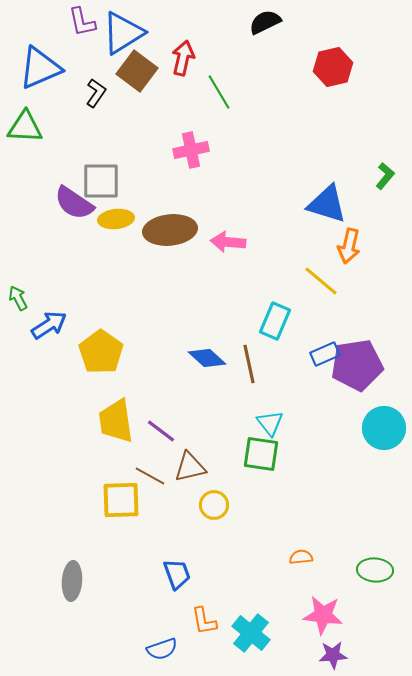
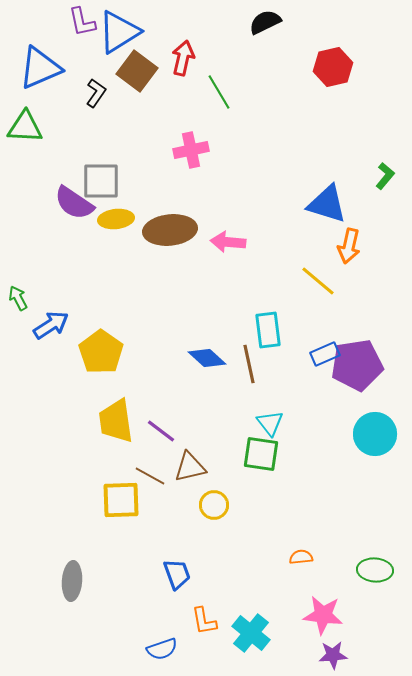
blue triangle at (123, 33): moved 4 px left, 1 px up
yellow line at (321, 281): moved 3 px left
cyan rectangle at (275, 321): moved 7 px left, 9 px down; rotated 30 degrees counterclockwise
blue arrow at (49, 325): moved 2 px right
cyan circle at (384, 428): moved 9 px left, 6 px down
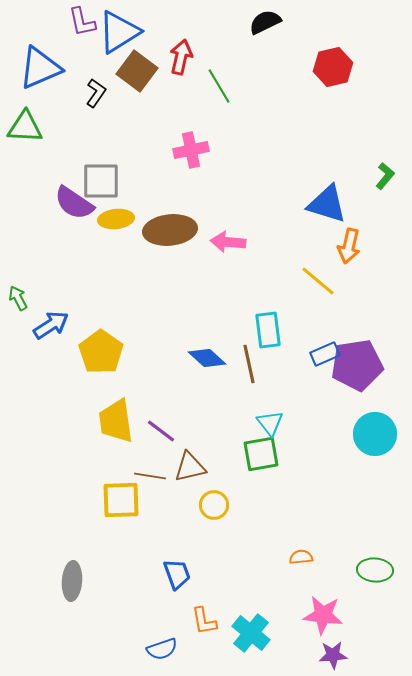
red arrow at (183, 58): moved 2 px left, 1 px up
green line at (219, 92): moved 6 px up
green square at (261, 454): rotated 18 degrees counterclockwise
brown line at (150, 476): rotated 20 degrees counterclockwise
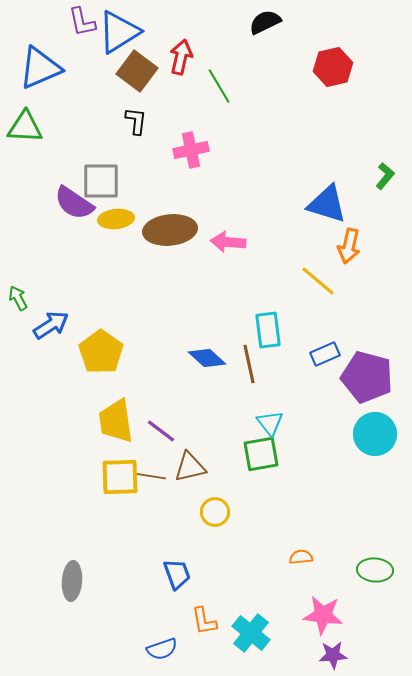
black L-shape at (96, 93): moved 40 px right, 28 px down; rotated 28 degrees counterclockwise
purple pentagon at (357, 365): moved 10 px right, 12 px down; rotated 24 degrees clockwise
yellow square at (121, 500): moved 1 px left, 23 px up
yellow circle at (214, 505): moved 1 px right, 7 px down
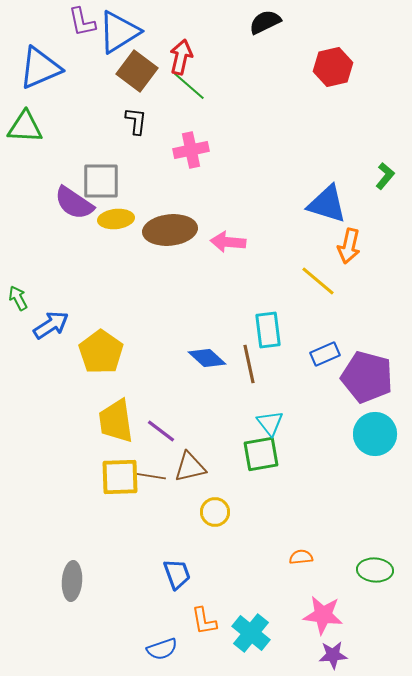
green line at (219, 86): moved 30 px left; rotated 18 degrees counterclockwise
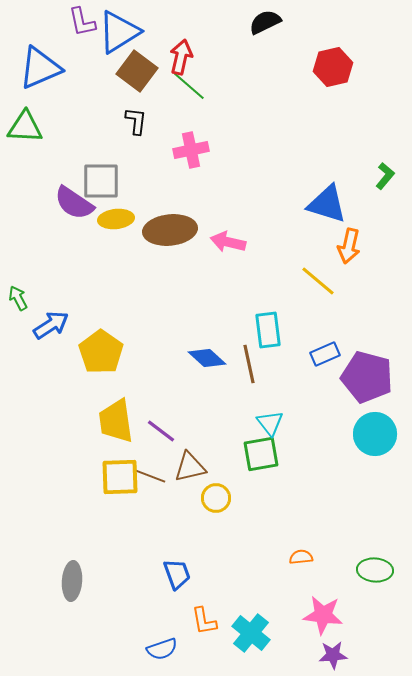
pink arrow at (228, 242): rotated 8 degrees clockwise
brown line at (150, 476): rotated 12 degrees clockwise
yellow circle at (215, 512): moved 1 px right, 14 px up
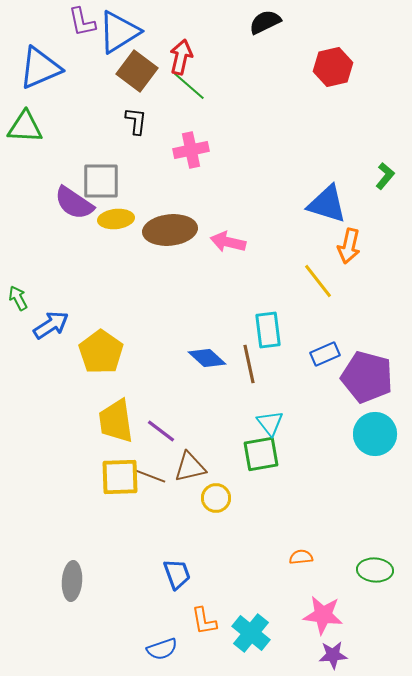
yellow line at (318, 281): rotated 12 degrees clockwise
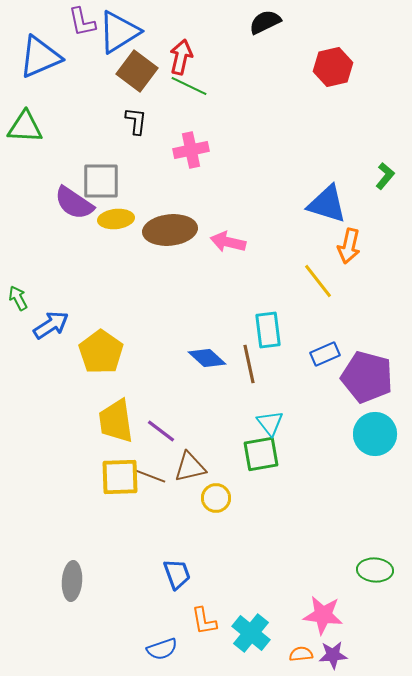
blue triangle at (40, 68): moved 11 px up
green line at (189, 86): rotated 15 degrees counterclockwise
orange semicircle at (301, 557): moved 97 px down
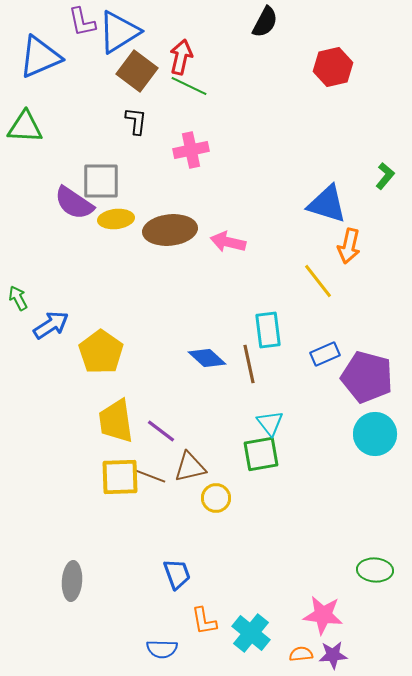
black semicircle at (265, 22): rotated 144 degrees clockwise
blue semicircle at (162, 649): rotated 20 degrees clockwise
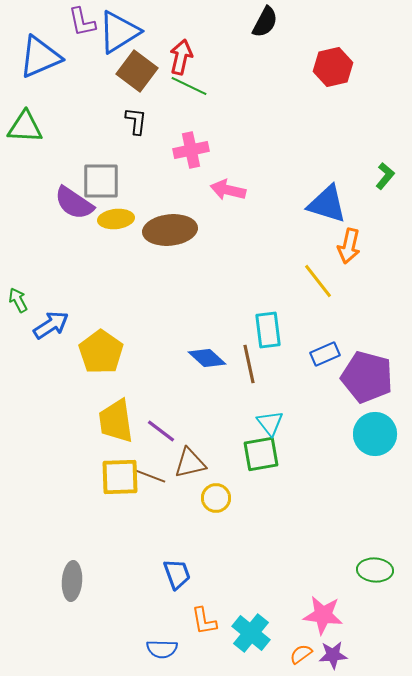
pink arrow at (228, 242): moved 52 px up
green arrow at (18, 298): moved 2 px down
brown triangle at (190, 467): moved 4 px up
orange semicircle at (301, 654): rotated 30 degrees counterclockwise
